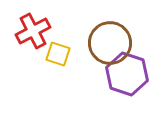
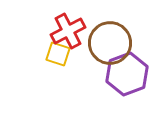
red cross: moved 35 px right
purple hexagon: rotated 21 degrees clockwise
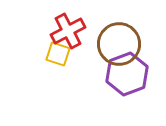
brown circle: moved 9 px right, 1 px down
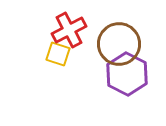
red cross: moved 1 px right, 1 px up
purple hexagon: rotated 12 degrees counterclockwise
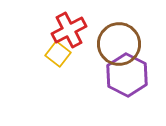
yellow square: rotated 20 degrees clockwise
purple hexagon: moved 1 px down
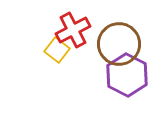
red cross: moved 4 px right
yellow square: moved 1 px left, 4 px up
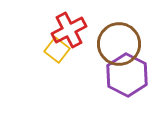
red cross: moved 4 px left
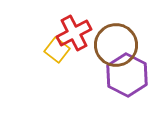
red cross: moved 5 px right, 3 px down
brown circle: moved 3 px left, 1 px down
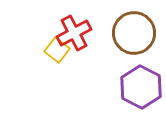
brown circle: moved 18 px right, 12 px up
purple hexagon: moved 14 px right, 12 px down
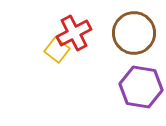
purple hexagon: rotated 18 degrees counterclockwise
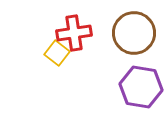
red cross: rotated 20 degrees clockwise
yellow square: moved 3 px down
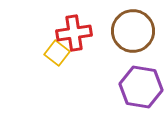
brown circle: moved 1 px left, 2 px up
